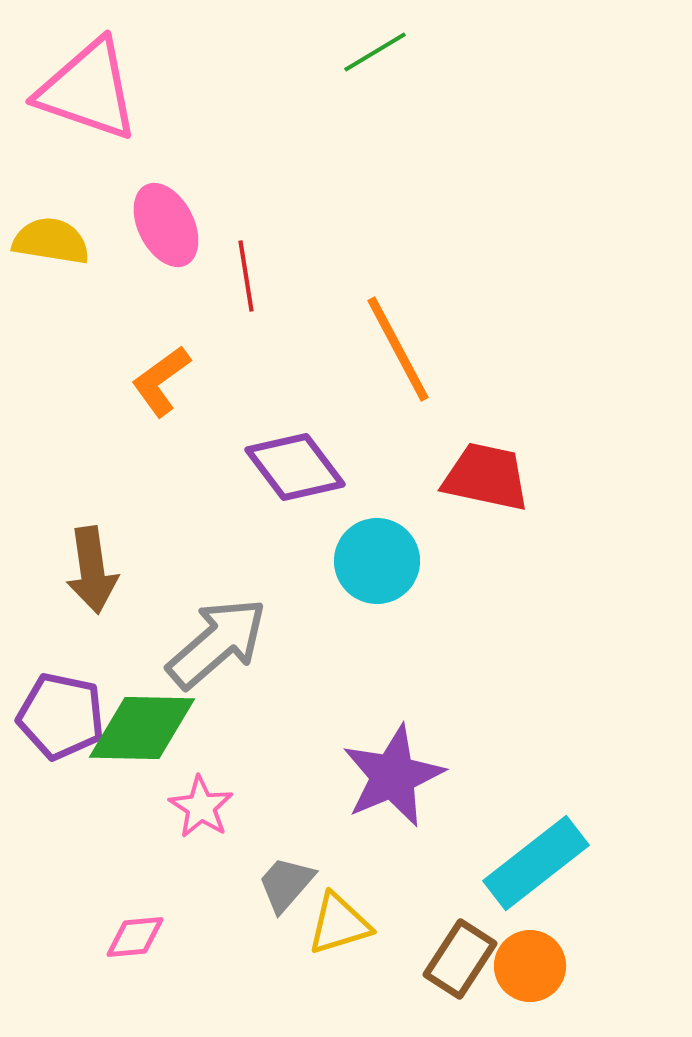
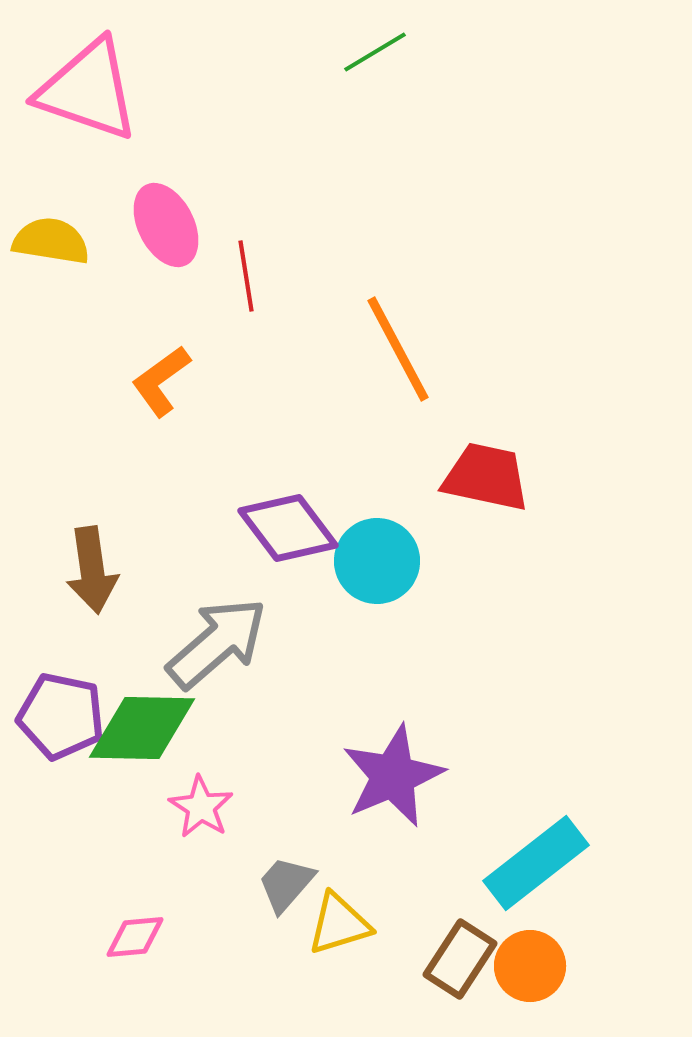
purple diamond: moved 7 px left, 61 px down
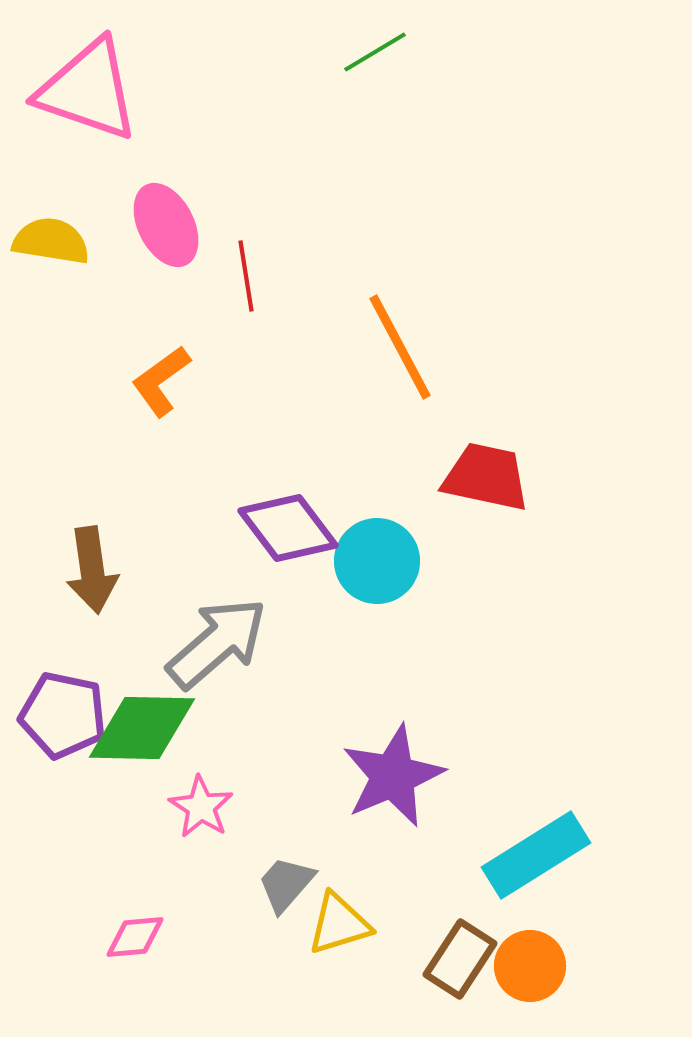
orange line: moved 2 px right, 2 px up
purple pentagon: moved 2 px right, 1 px up
cyan rectangle: moved 8 px up; rotated 6 degrees clockwise
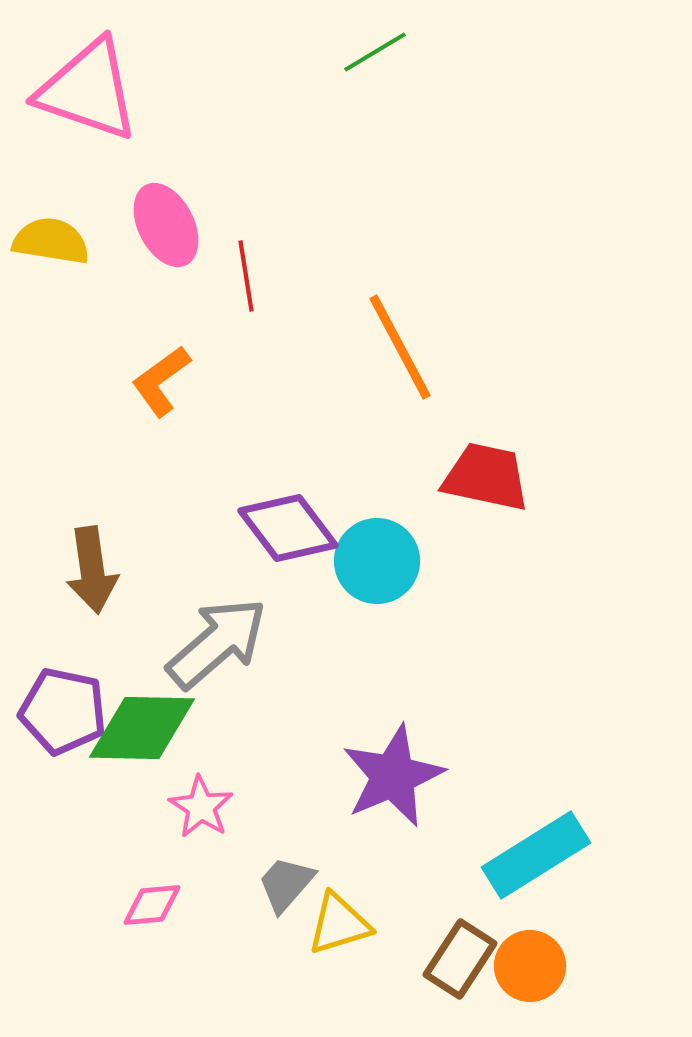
purple pentagon: moved 4 px up
pink diamond: moved 17 px right, 32 px up
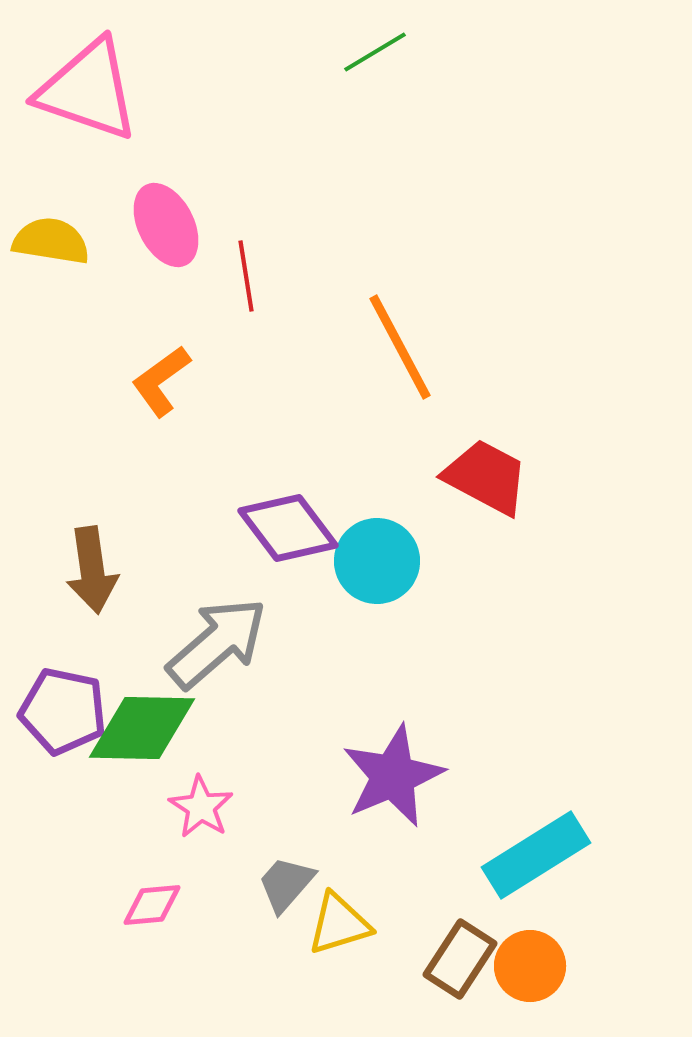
red trapezoid: rotated 16 degrees clockwise
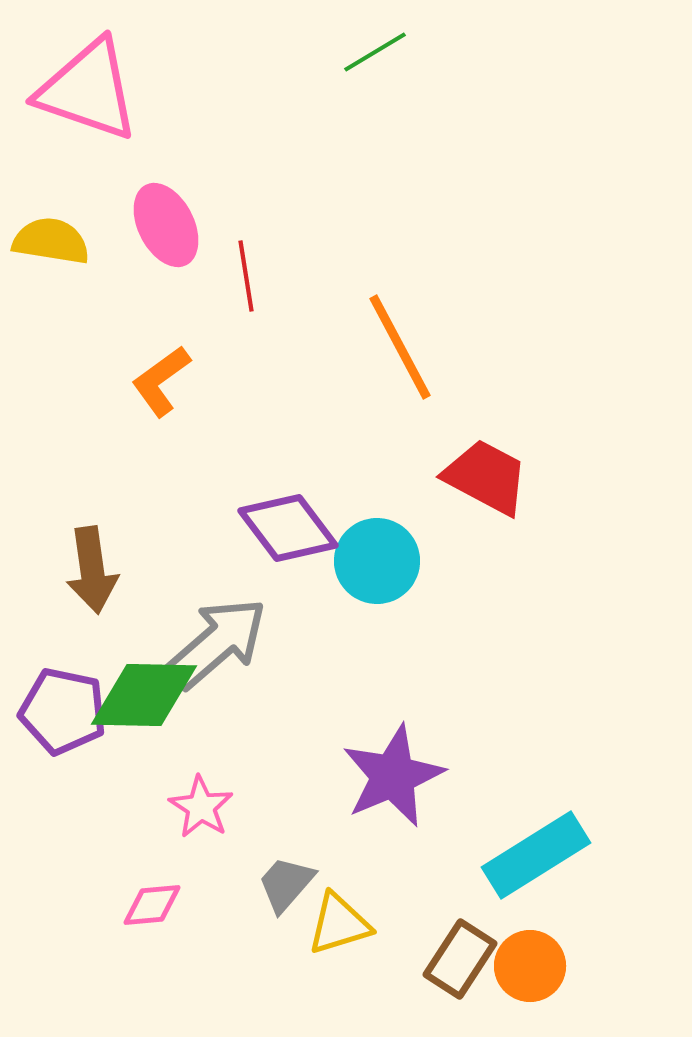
green diamond: moved 2 px right, 33 px up
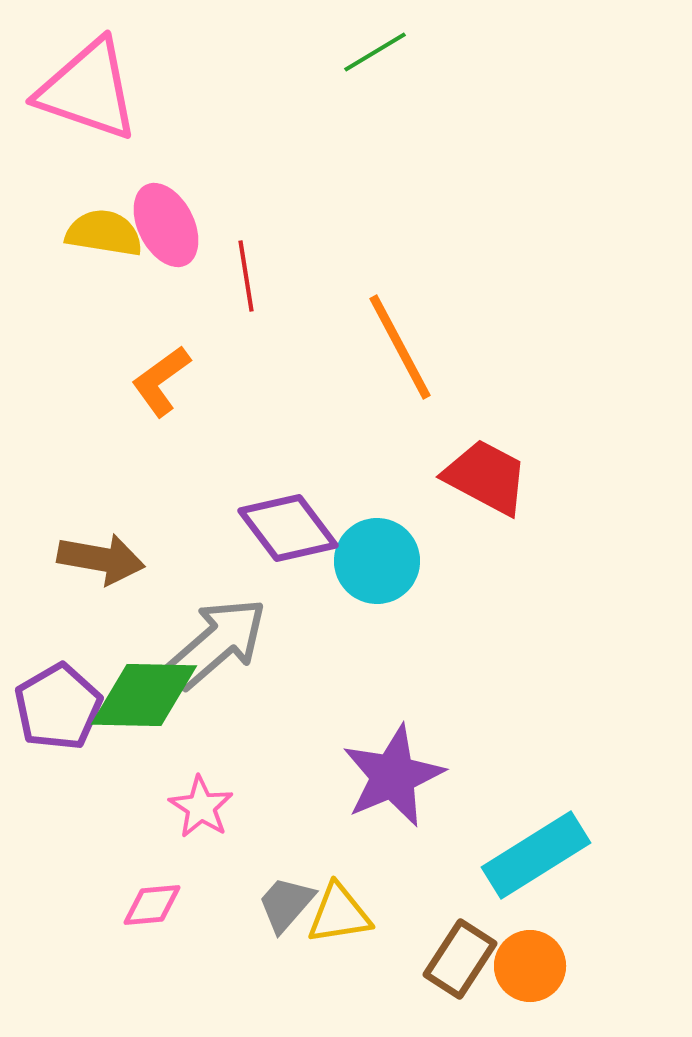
yellow semicircle: moved 53 px right, 8 px up
brown arrow: moved 9 px right, 11 px up; rotated 72 degrees counterclockwise
purple pentagon: moved 5 px left, 4 px up; rotated 30 degrees clockwise
gray trapezoid: moved 20 px down
yellow triangle: moved 10 px up; rotated 8 degrees clockwise
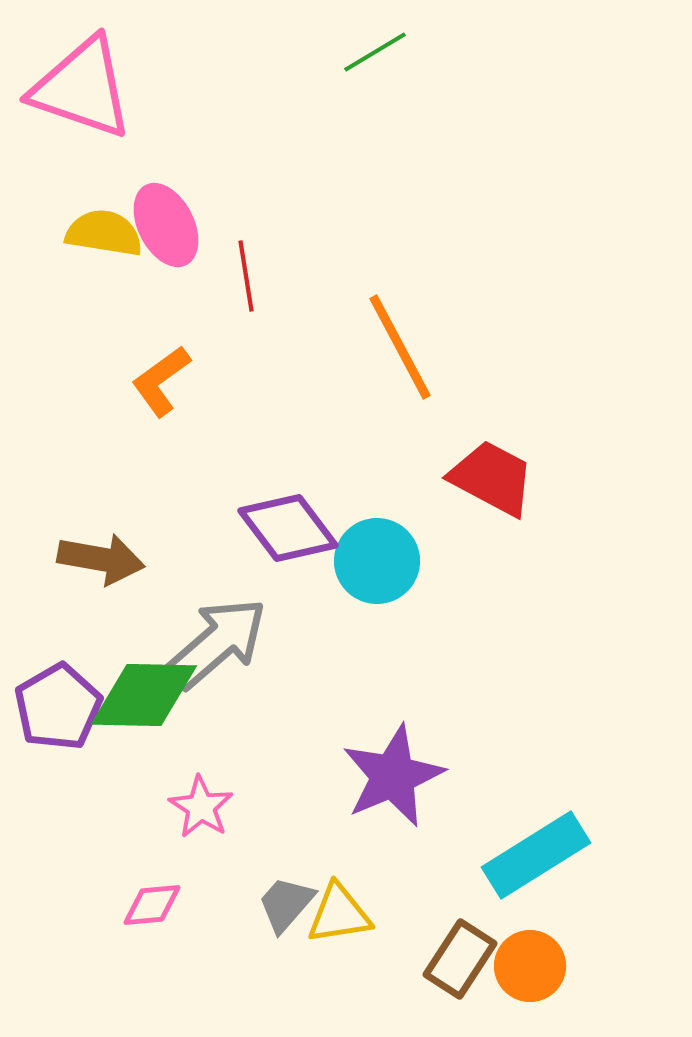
pink triangle: moved 6 px left, 2 px up
red trapezoid: moved 6 px right, 1 px down
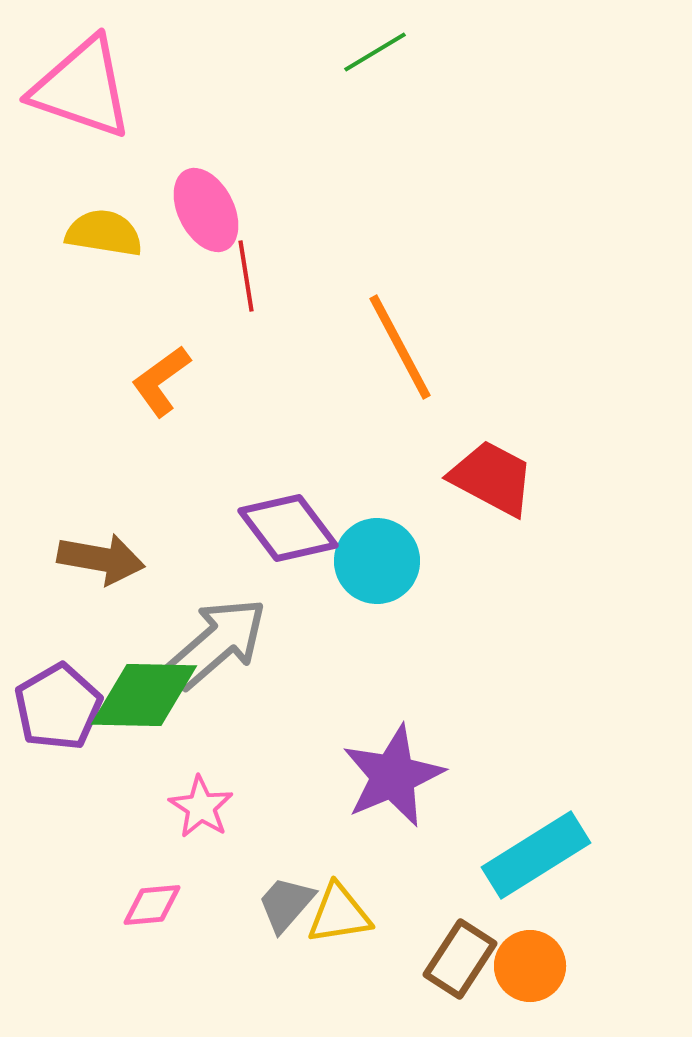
pink ellipse: moved 40 px right, 15 px up
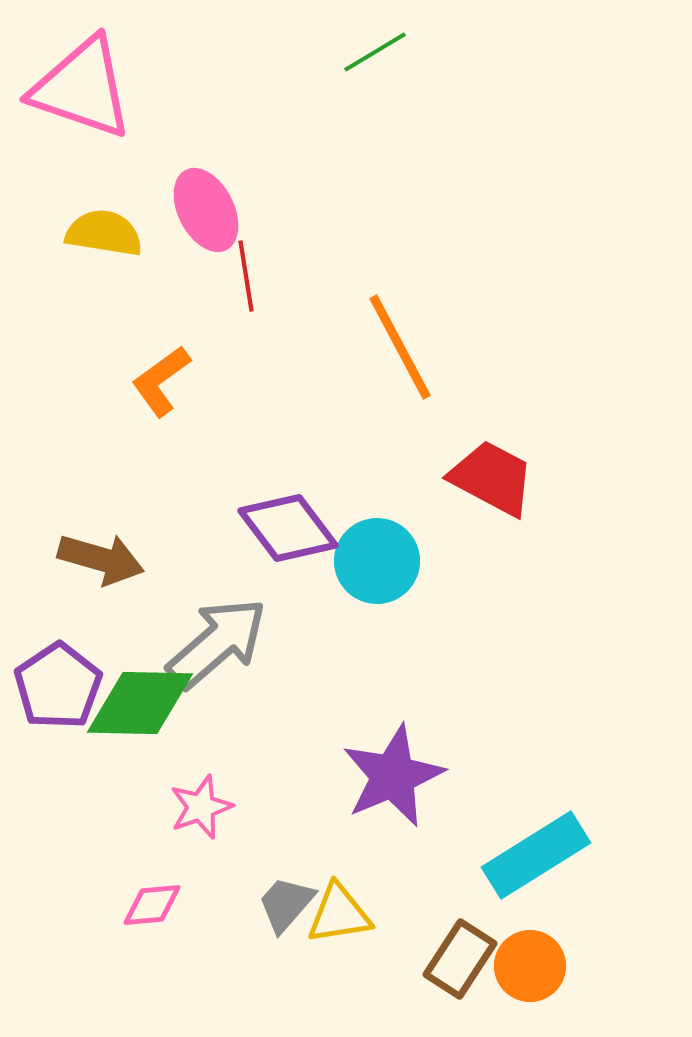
brown arrow: rotated 6 degrees clockwise
green diamond: moved 4 px left, 8 px down
purple pentagon: moved 21 px up; rotated 4 degrees counterclockwise
pink star: rotated 20 degrees clockwise
